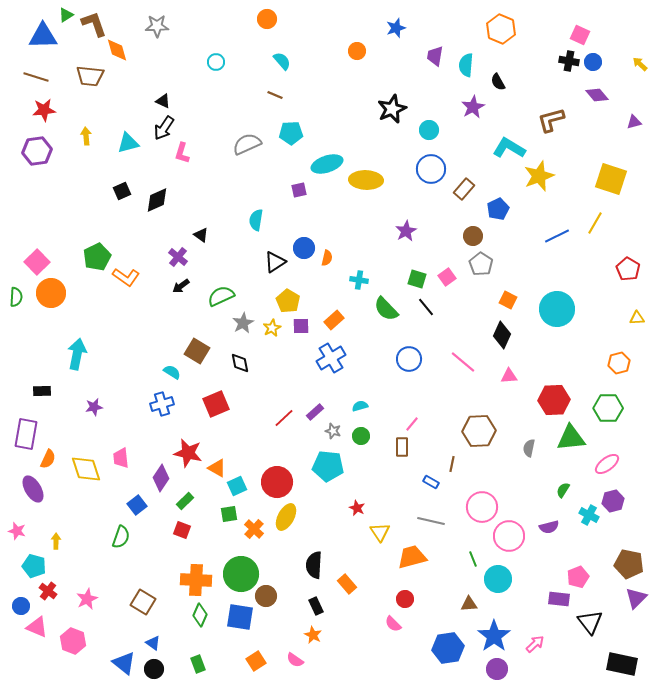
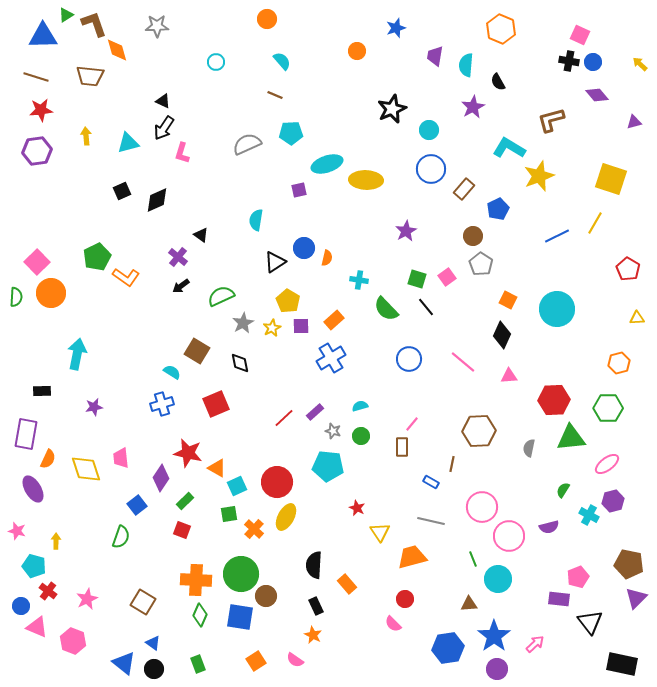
red star at (44, 110): moved 3 px left
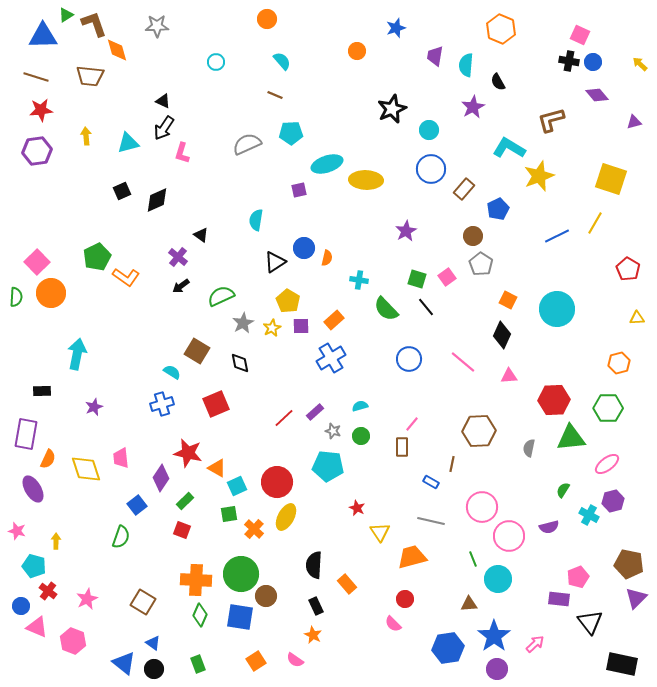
purple star at (94, 407): rotated 12 degrees counterclockwise
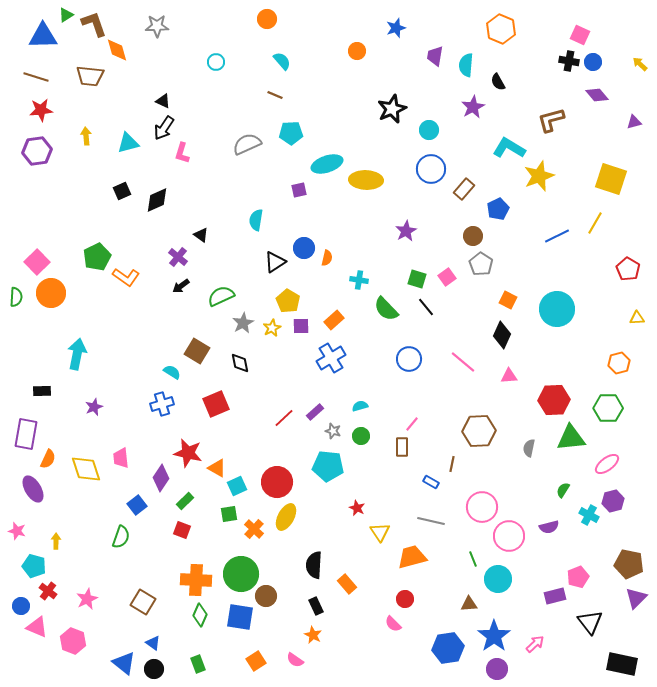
purple rectangle at (559, 599): moved 4 px left, 3 px up; rotated 20 degrees counterclockwise
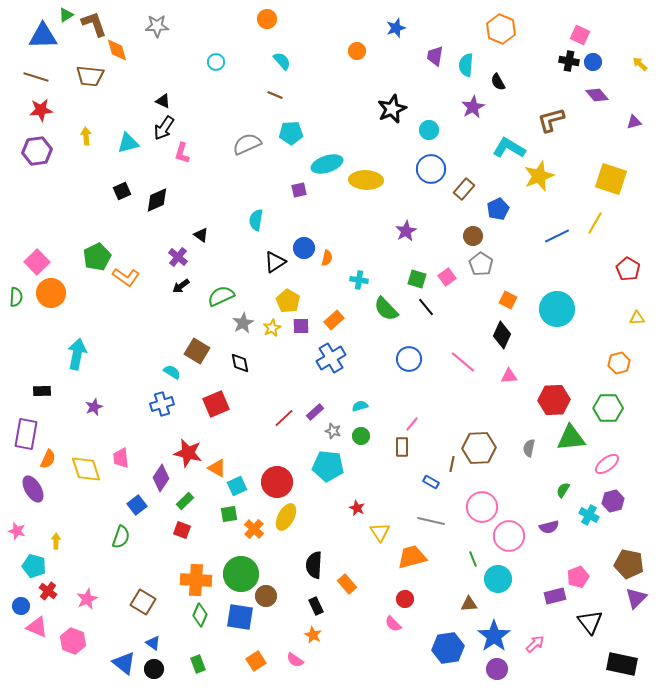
brown hexagon at (479, 431): moved 17 px down
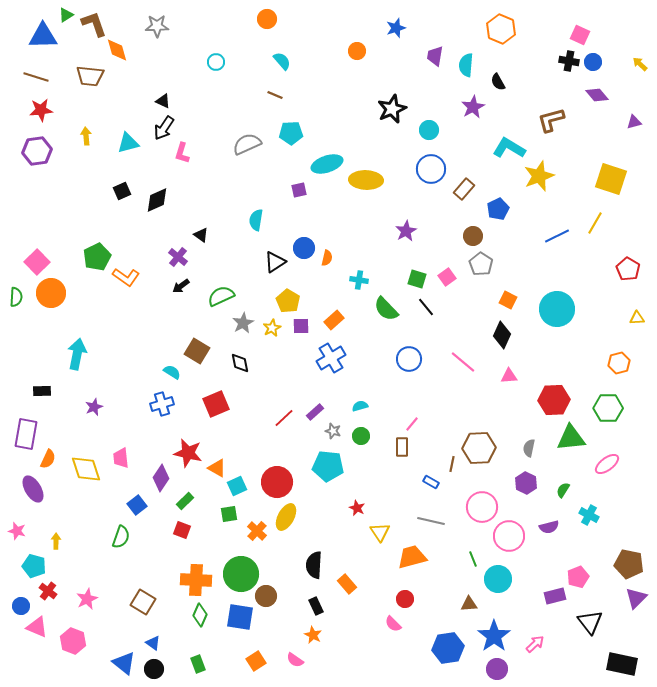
purple hexagon at (613, 501): moved 87 px left, 18 px up; rotated 20 degrees counterclockwise
orange cross at (254, 529): moved 3 px right, 2 px down
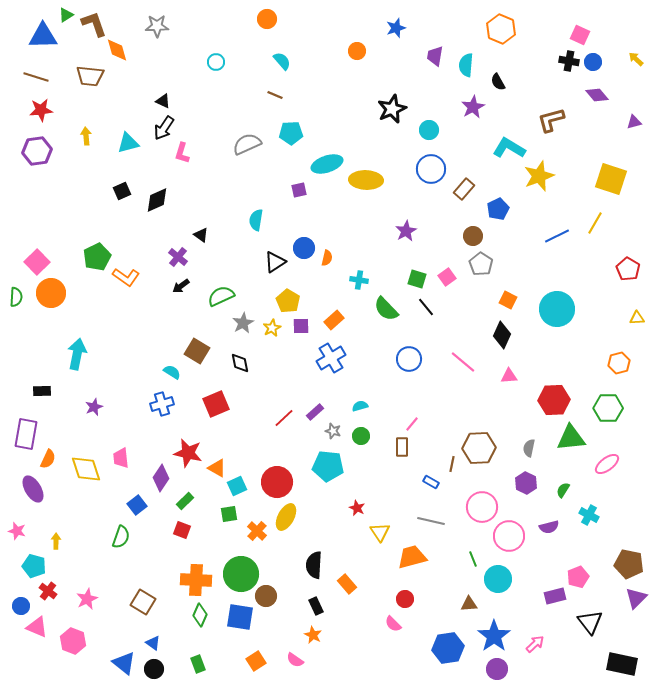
yellow arrow at (640, 64): moved 4 px left, 5 px up
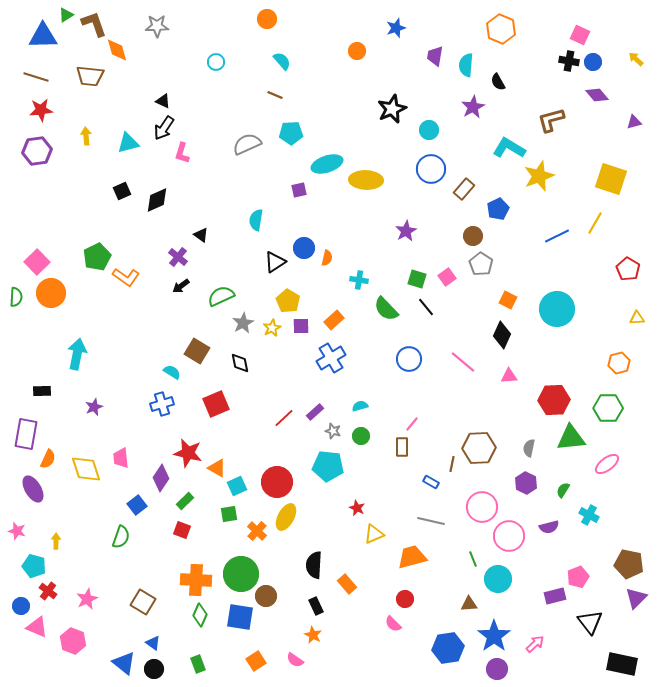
yellow triangle at (380, 532): moved 6 px left, 2 px down; rotated 40 degrees clockwise
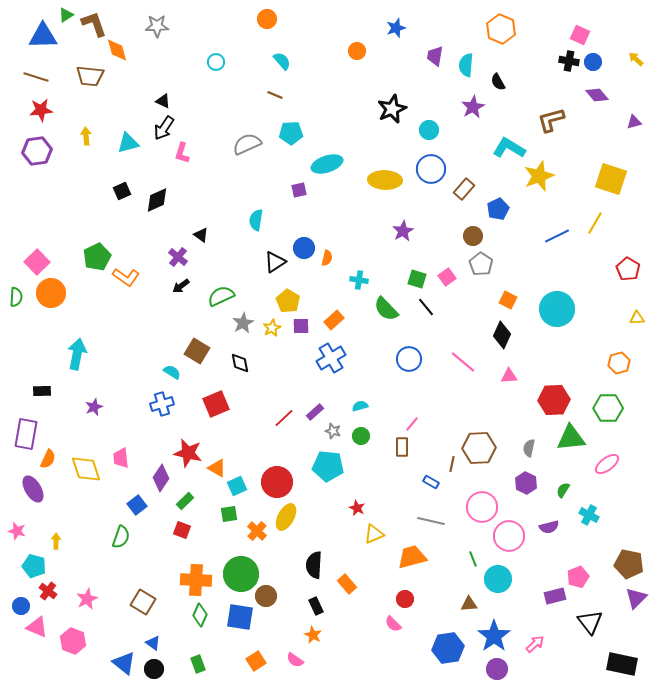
yellow ellipse at (366, 180): moved 19 px right
purple star at (406, 231): moved 3 px left
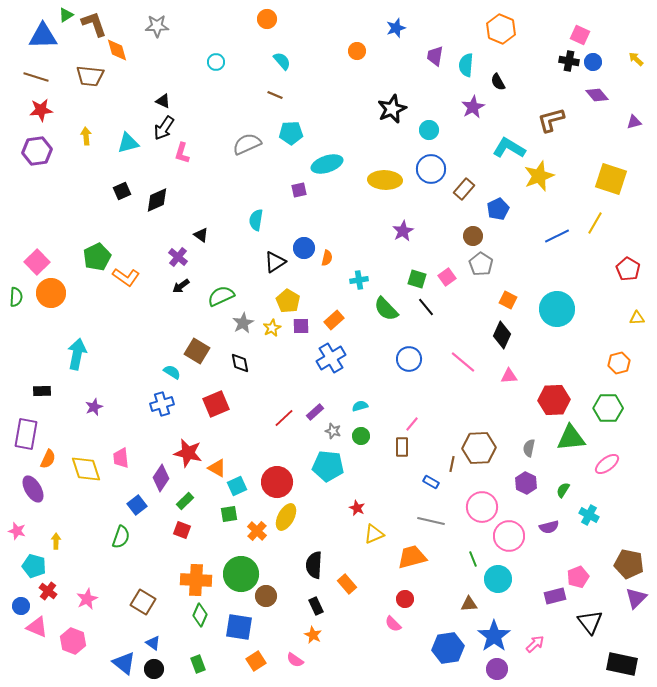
cyan cross at (359, 280): rotated 18 degrees counterclockwise
blue square at (240, 617): moved 1 px left, 10 px down
